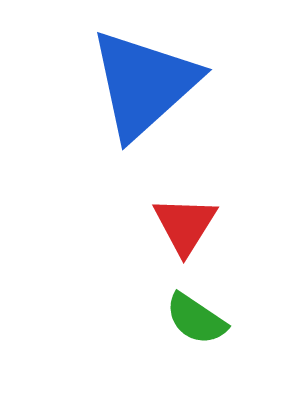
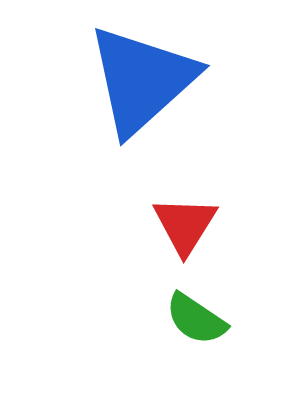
blue triangle: moved 2 px left, 4 px up
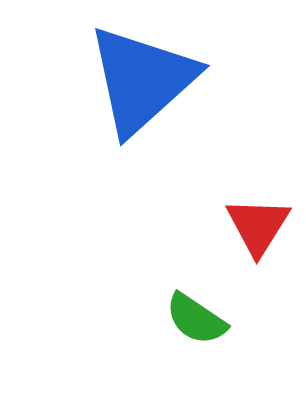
red triangle: moved 73 px right, 1 px down
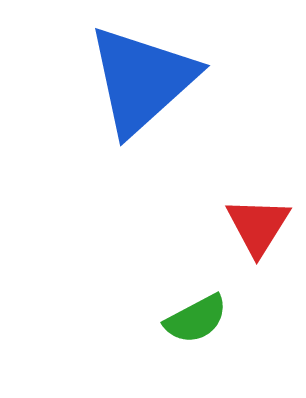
green semicircle: rotated 62 degrees counterclockwise
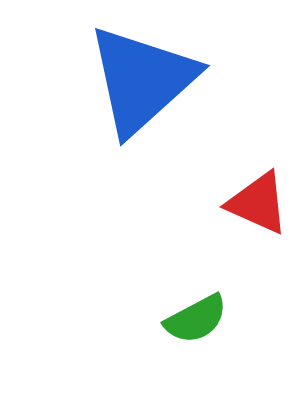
red triangle: moved 23 px up; rotated 38 degrees counterclockwise
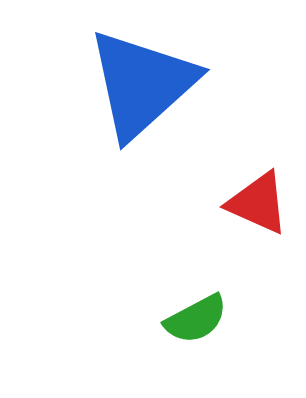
blue triangle: moved 4 px down
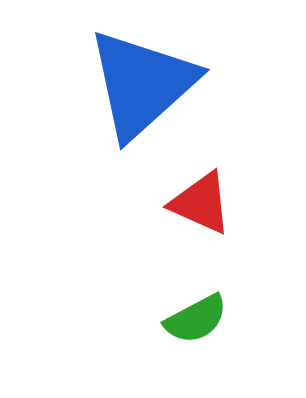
red triangle: moved 57 px left
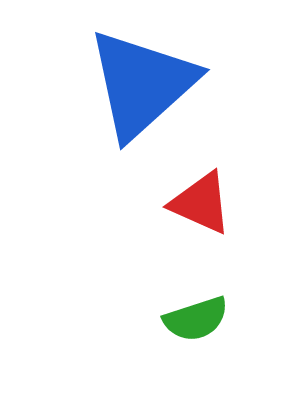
green semicircle: rotated 10 degrees clockwise
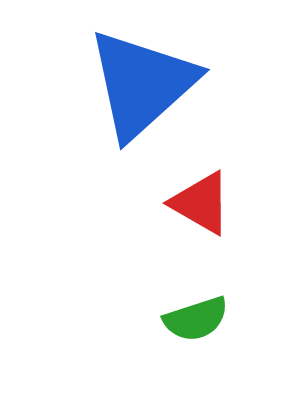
red triangle: rotated 6 degrees clockwise
